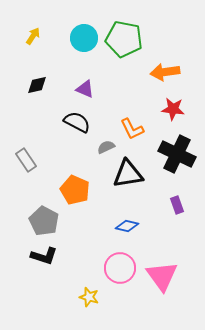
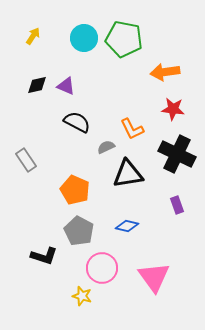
purple triangle: moved 19 px left, 3 px up
gray pentagon: moved 35 px right, 10 px down
pink circle: moved 18 px left
pink triangle: moved 8 px left, 1 px down
yellow star: moved 7 px left, 1 px up
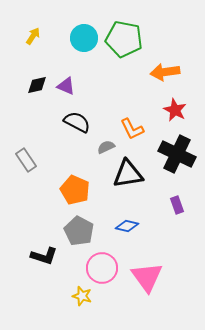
red star: moved 2 px right, 1 px down; rotated 20 degrees clockwise
pink triangle: moved 7 px left
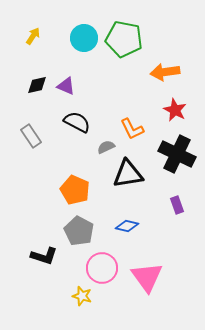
gray rectangle: moved 5 px right, 24 px up
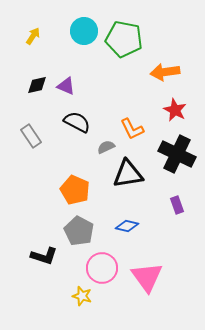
cyan circle: moved 7 px up
